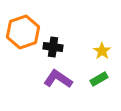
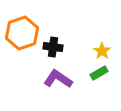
orange hexagon: moved 1 px left, 1 px down
green rectangle: moved 6 px up
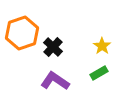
black cross: rotated 36 degrees clockwise
yellow star: moved 5 px up
purple L-shape: moved 3 px left, 2 px down
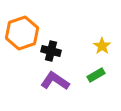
black cross: moved 2 px left, 4 px down; rotated 30 degrees counterclockwise
green rectangle: moved 3 px left, 2 px down
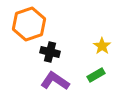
orange hexagon: moved 7 px right, 9 px up
black cross: moved 1 px left, 1 px down
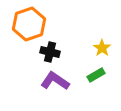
yellow star: moved 2 px down
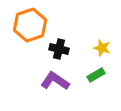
orange hexagon: moved 1 px right, 1 px down
yellow star: rotated 18 degrees counterclockwise
black cross: moved 9 px right, 3 px up
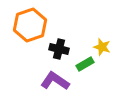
yellow star: moved 1 px up
green rectangle: moved 11 px left, 11 px up
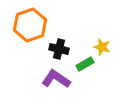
purple L-shape: moved 1 px right, 2 px up
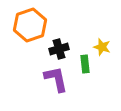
black cross: rotated 30 degrees counterclockwise
green rectangle: rotated 66 degrees counterclockwise
purple L-shape: rotated 44 degrees clockwise
